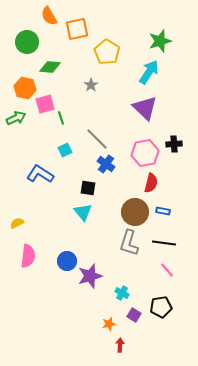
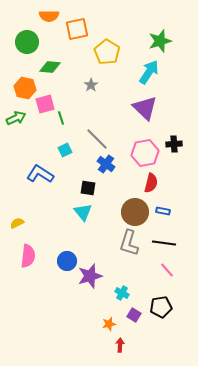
orange semicircle: rotated 60 degrees counterclockwise
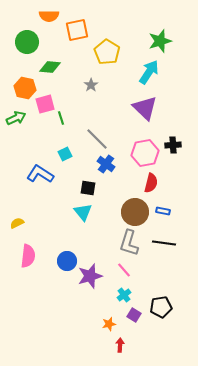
orange square: moved 1 px down
black cross: moved 1 px left, 1 px down
cyan square: moved 4 px down
pink line: moved 43 px left
cyan cross: moved 2 px right, 2 px down; rotated 24 degrees clockwise
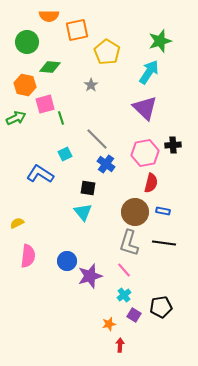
orange hexagon: moved 3 px up
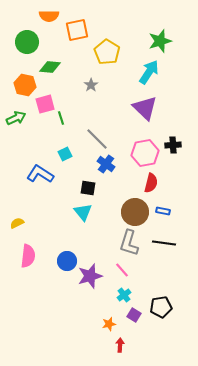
pink line: moved 2 px left
